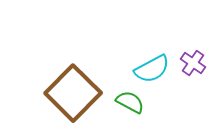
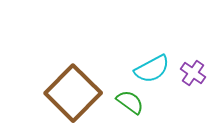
purple cross: moved 10 px down
green semicircle: rotated 8 degrees clockwise
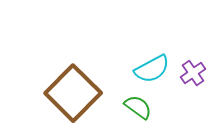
purple cross: rotated 20 degrees clockwise
green semicircle: moved 8 px right, 5 px down
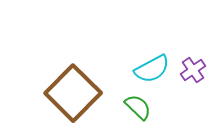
purple cross: moved 3 px up
green semicircle: rotated 8 degrees clockwise
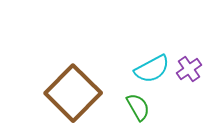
purple cross: moved 4 px left, 1 px up
green semicircle: rotated 16 degrees clockwise
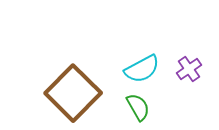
cyan semicircle: moved 10 px left
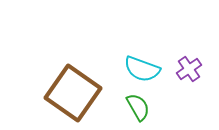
cyan semicircle: rotated 48 degrees clockwise
brown square: rotated 10 degrees counterclockwise
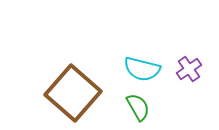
cyan semicircle: rotated 6 degrees counterclockwise
brown square: rotated 6 degrees clockwise
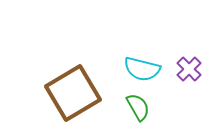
purple cross: rotated 10 degrees counterclockwise
brown square: rotated 18 degrees clockwise
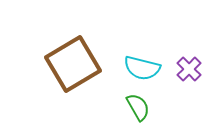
cyan semicircle: moved 1 px up
brown square: moved 29 px up
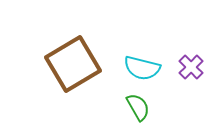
purple cross: moved 2 px right, 2 px up
